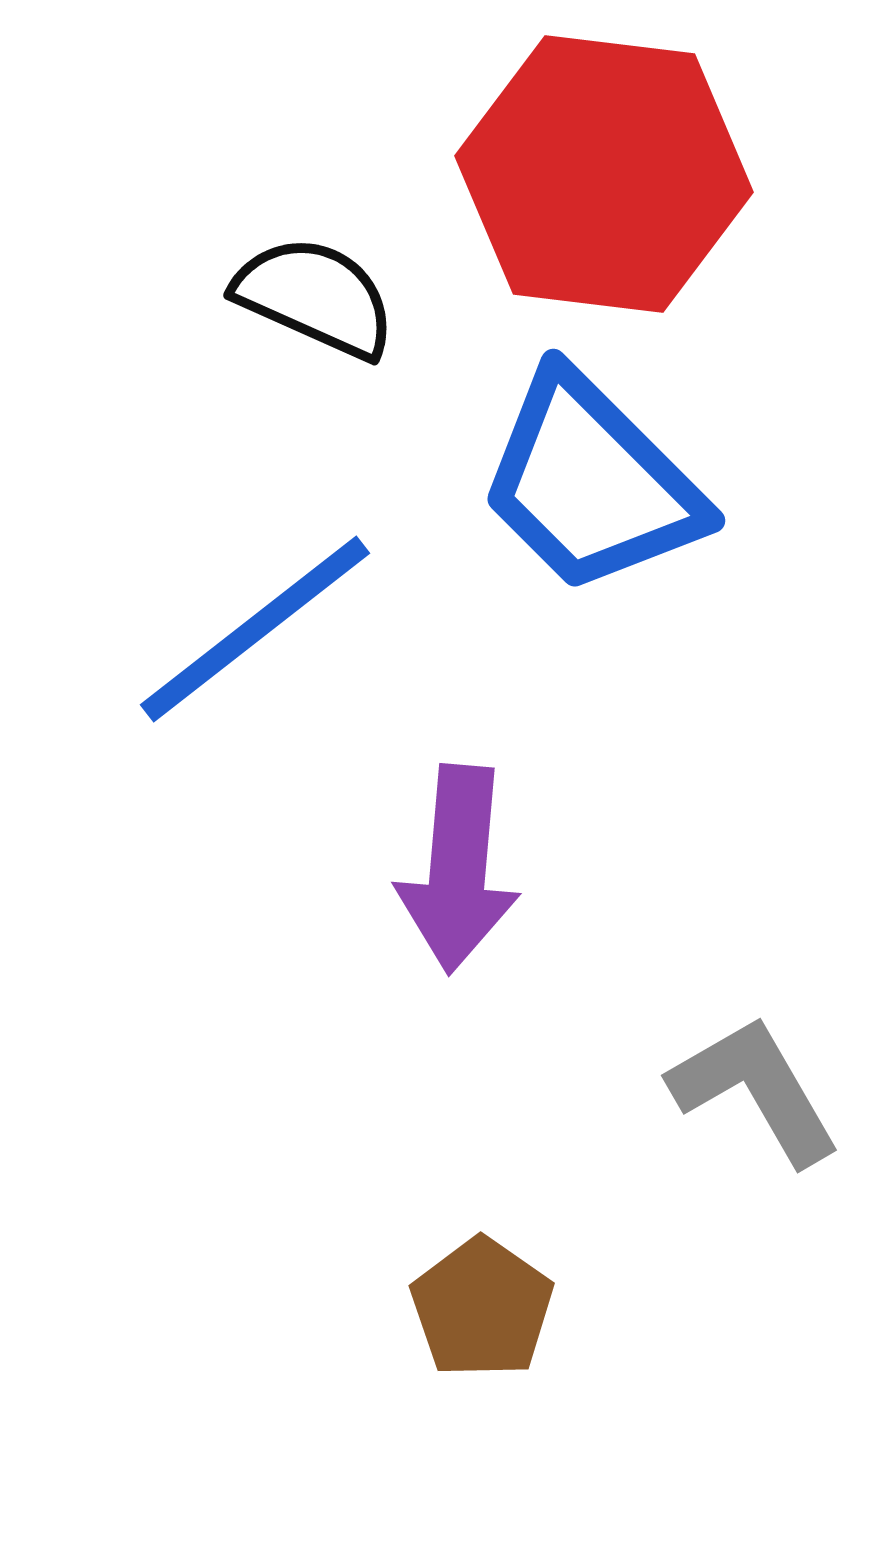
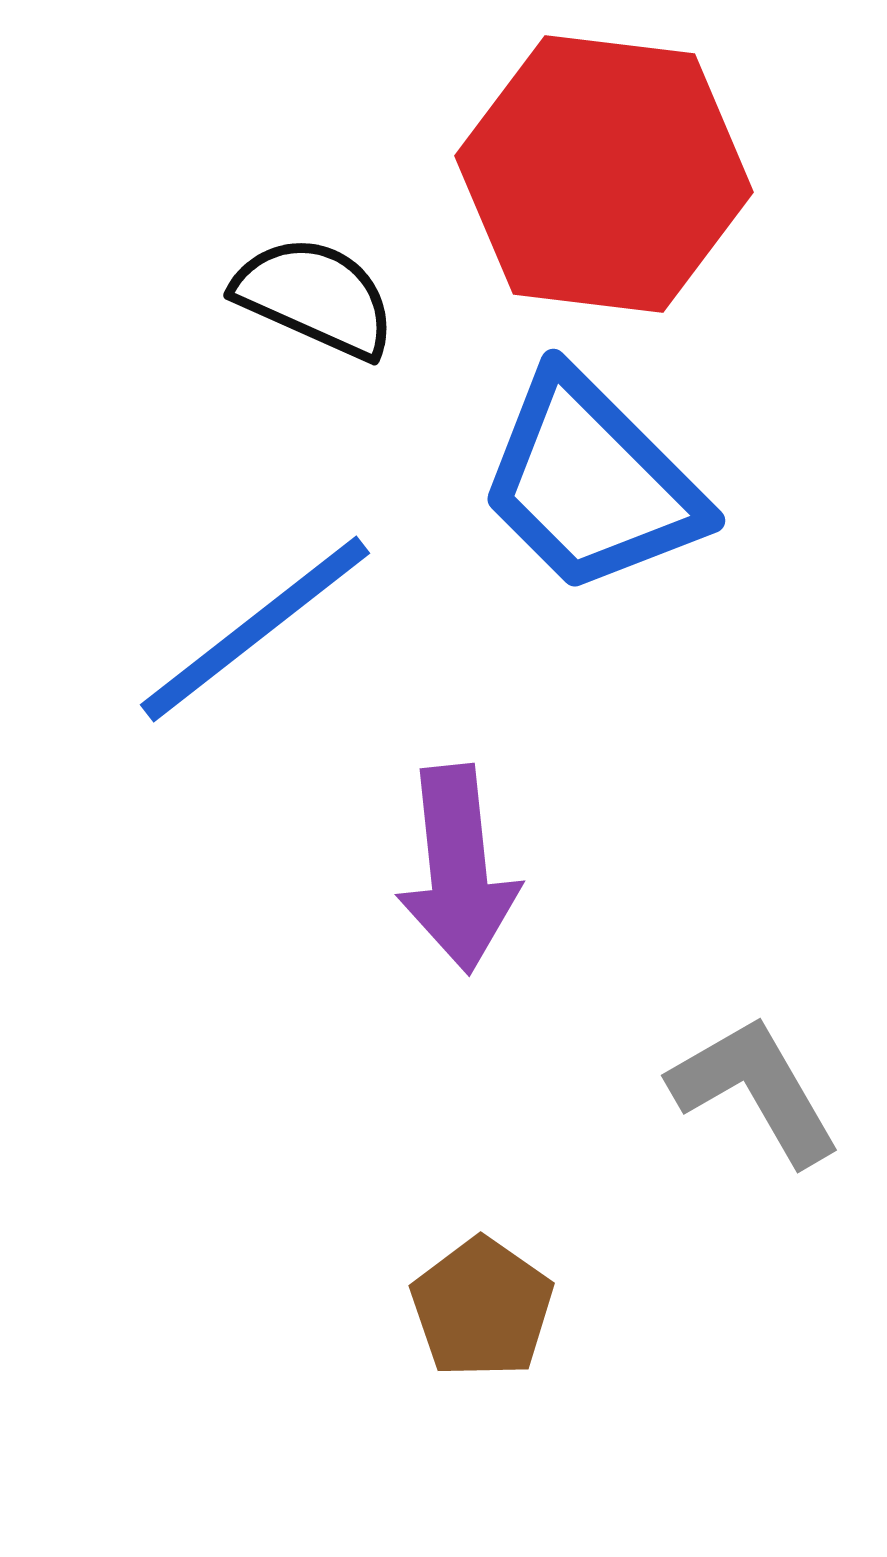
purple arrow: rotated 11 degrees counterclockwise
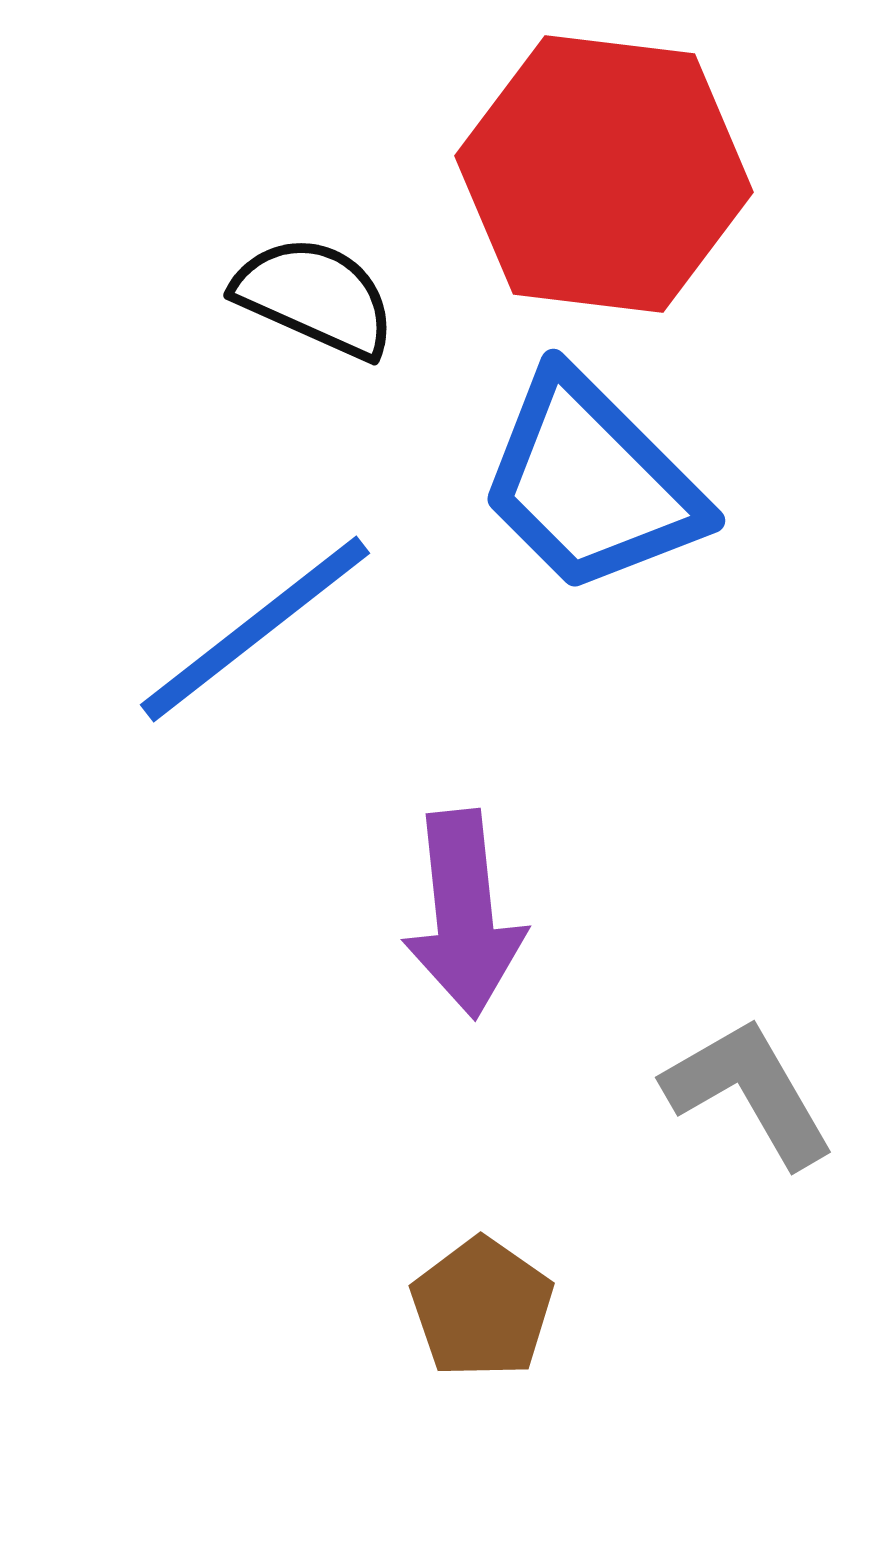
purple arrow: moved 6 px right, 45 px down
gray L-shape: moved 6 px left, 2 px down
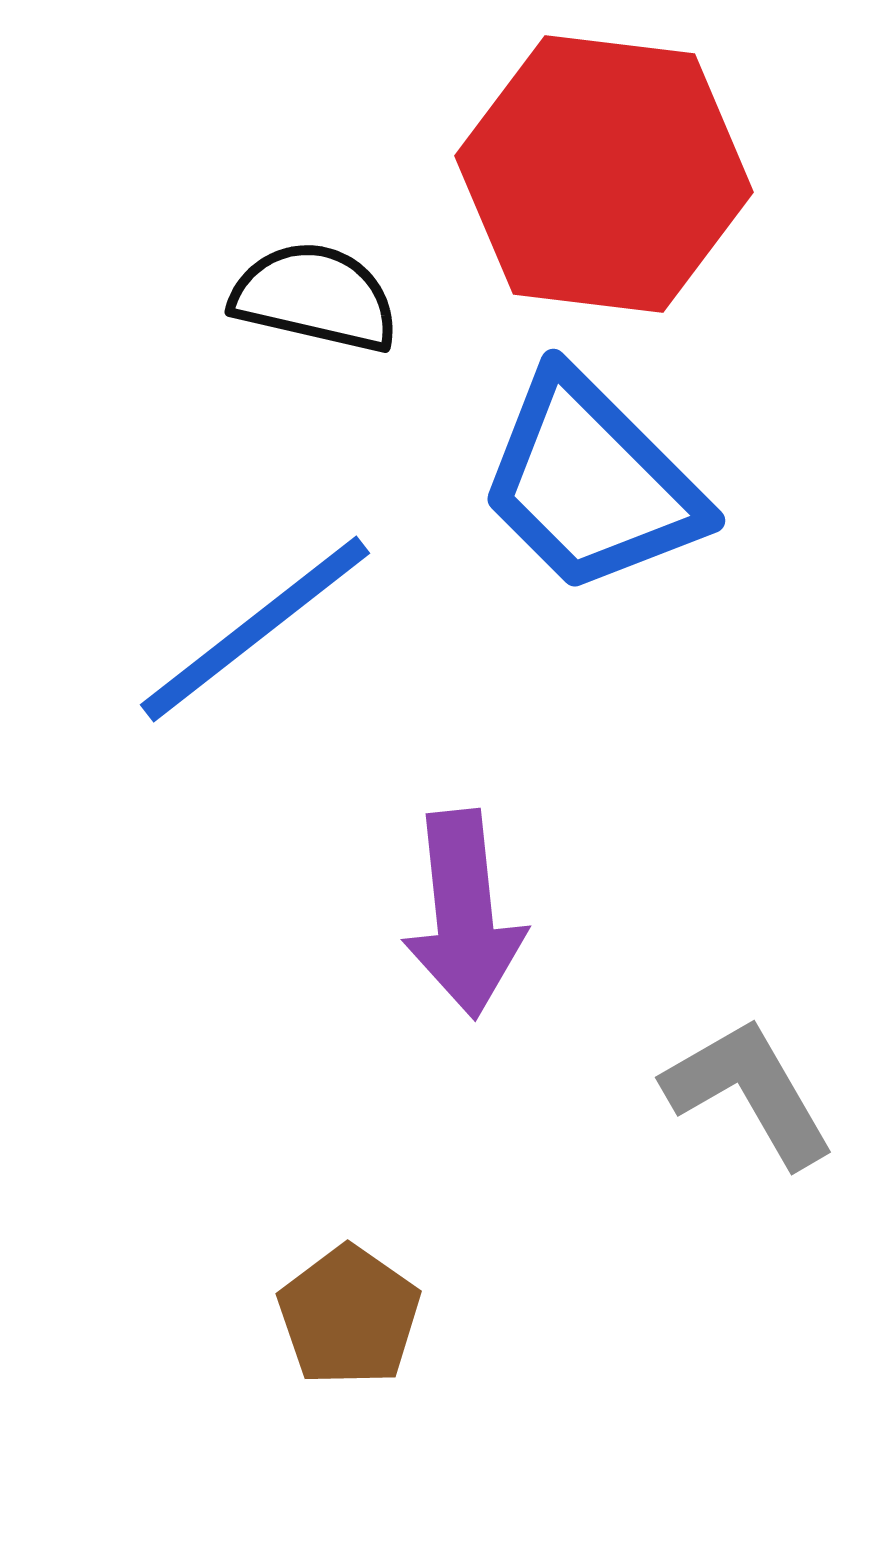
black semicircle: rotated 11 degrees counterclockwise
brown pentagon: moved 133 px left, 8 px down
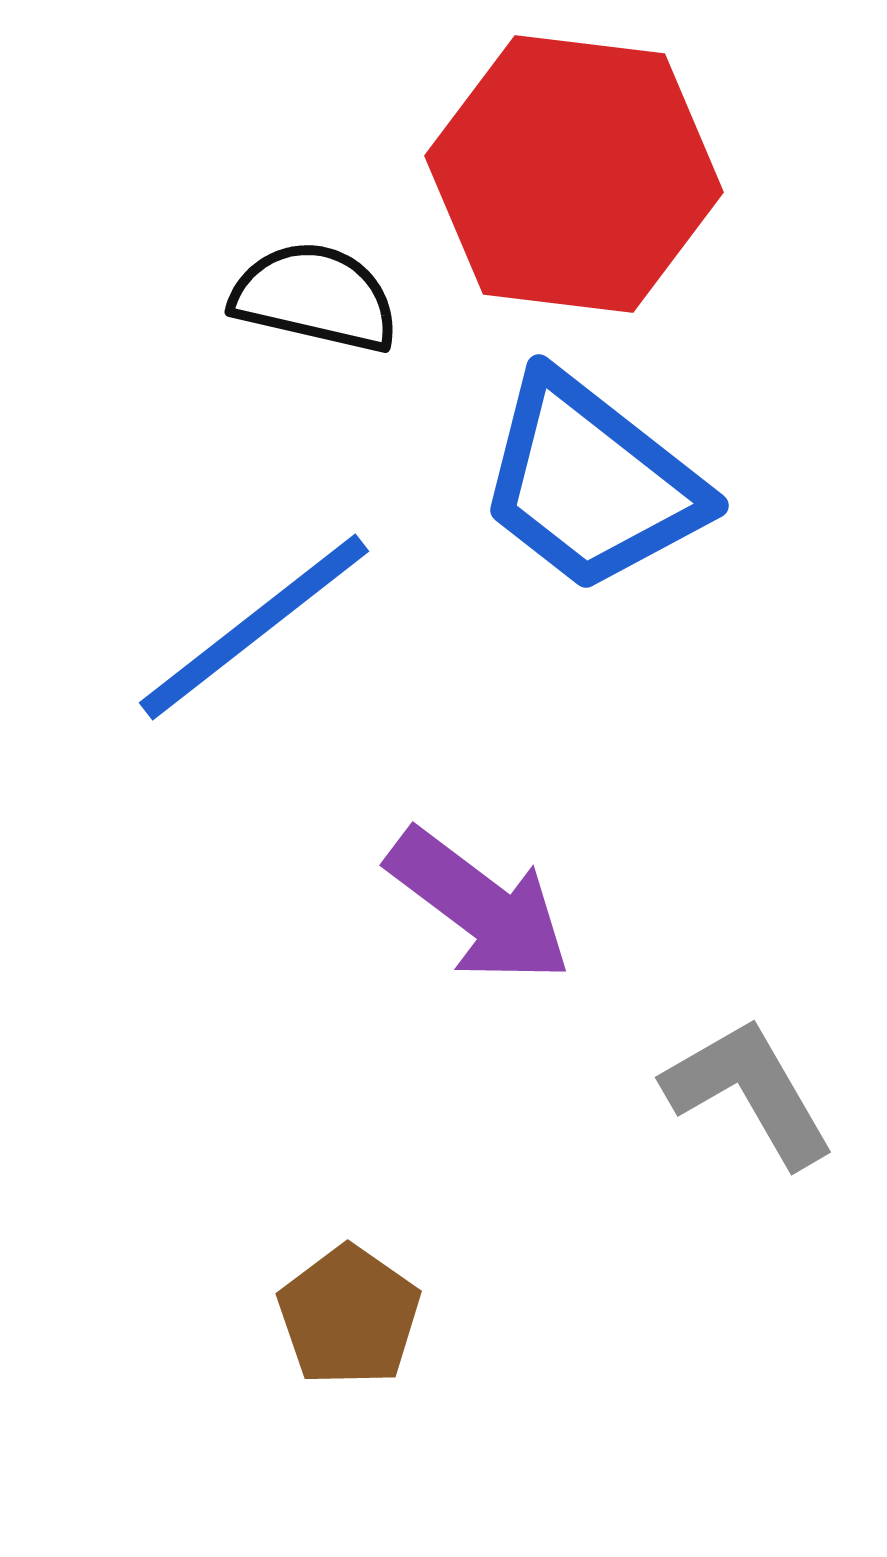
red hexagon: moved 30 px left
blue trapezoid: rotated 7 degrees counterclockwise
blue line: moved 1 px left, 2 px up
purple arrow: moved 15 px right, 8 px up; rotated 47 degrees counterclockwise
